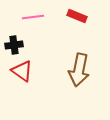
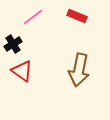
pink line: rotated 30 degrees counterclockwise
black cross: moved 1 px left, 1 px up; rotated 24 degrees counterclockwise
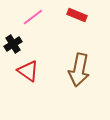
red rectangle: moved 1 px up
red triangle: moved 6 px right
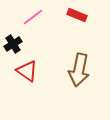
red triangle: moved 1 px left
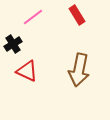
red rectangle: rotated 36 degrees clockwise
red triangle: rotated 10 degrees counterclockwise
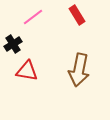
red triangle: rotated 15 degrees counterclockwise
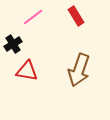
red rectangle: moved 1 px left, 1 px down
brown arrow: rotated 8 degrees clockwise
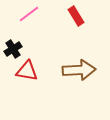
pink line: moved 4 px left, 3 px up
black cross: moved 5 px down
brown arrow: rotated 112 degrees counterclockwise
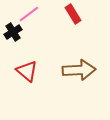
red rectangle: moved 3 px left, 2 px up
black cross: moved 17 px up
red triangle: rotated 30 degrees clockwise
